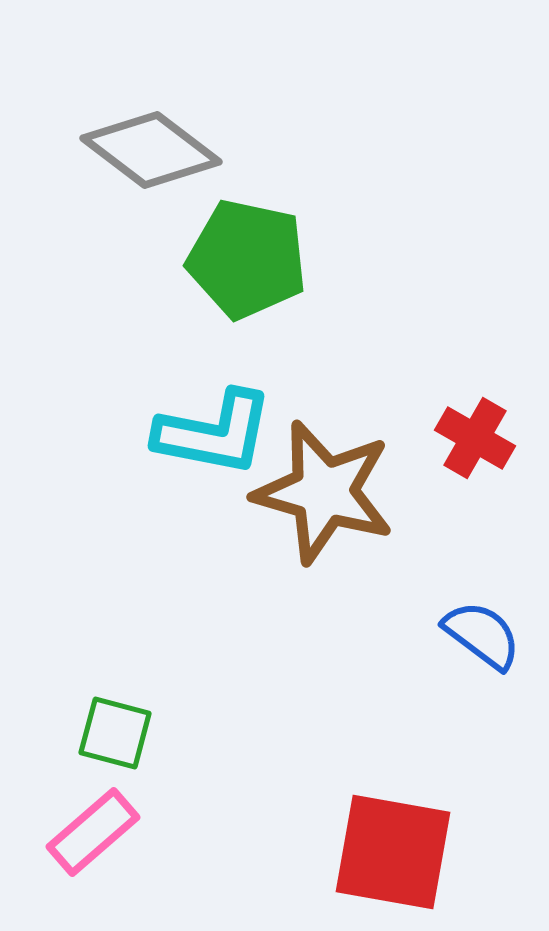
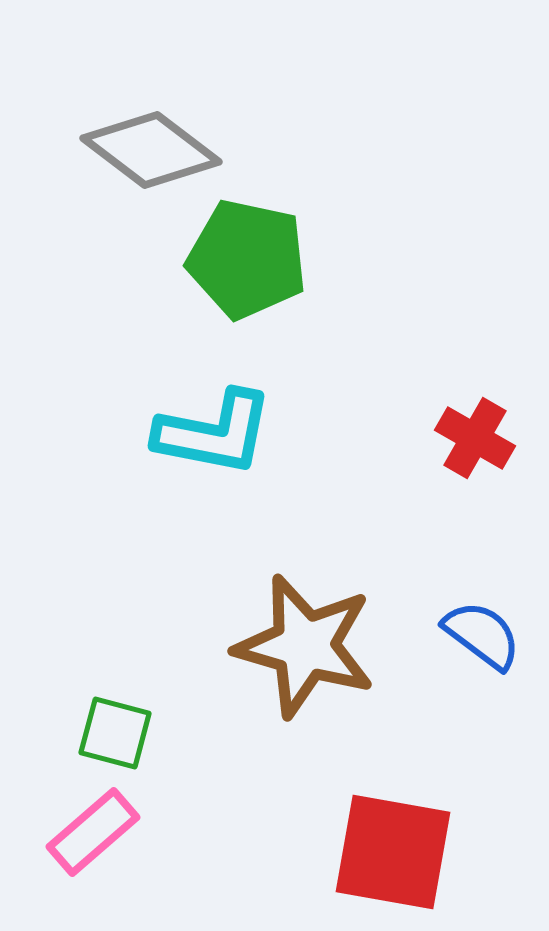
brown star: moved 19 px left, 154 px down
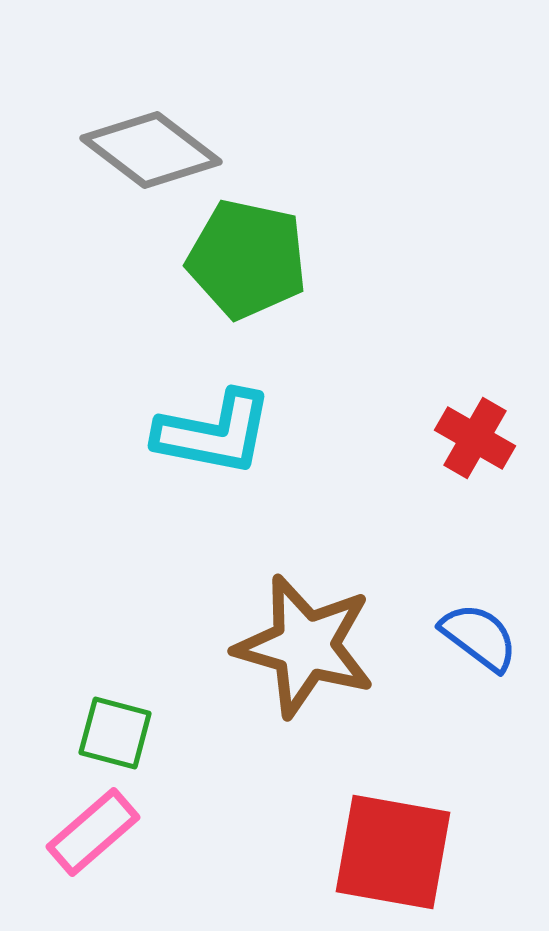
blue semicircle: moved 3 px left, 2 px down
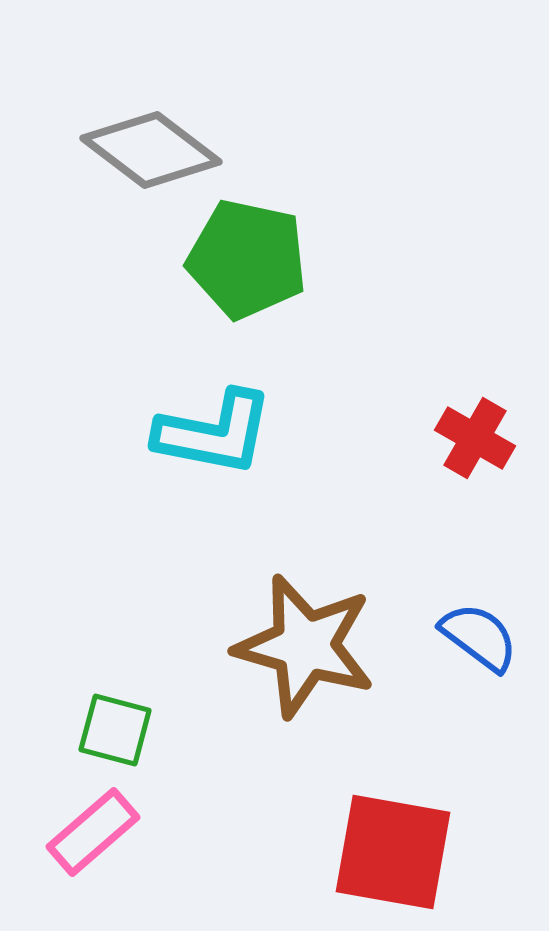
green square: moved 3 px up
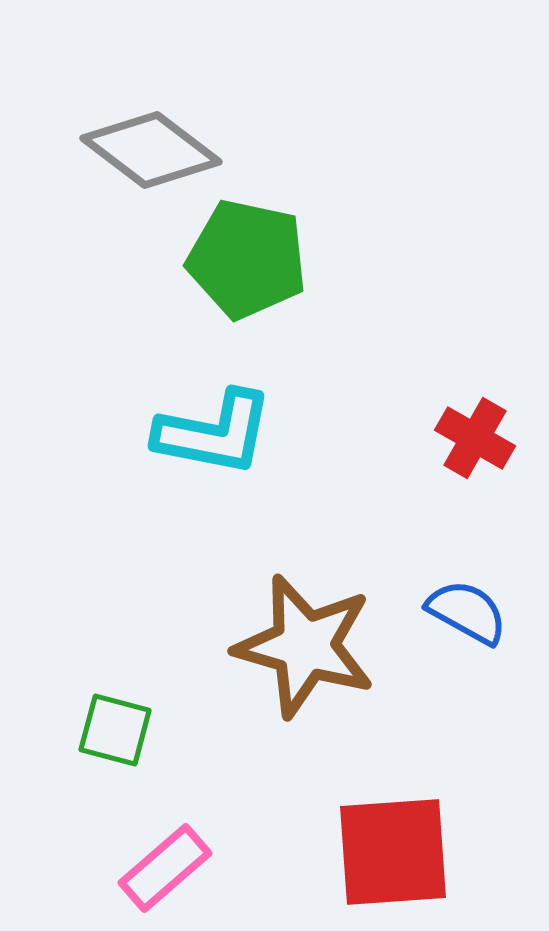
blue semicircle: moved 12 px left, 25 px up; rotated 8 degrees counterclockwise
pink rectangle: moved 72 px right, 36 px down
red square: rotated 14 degrees counterclockwise
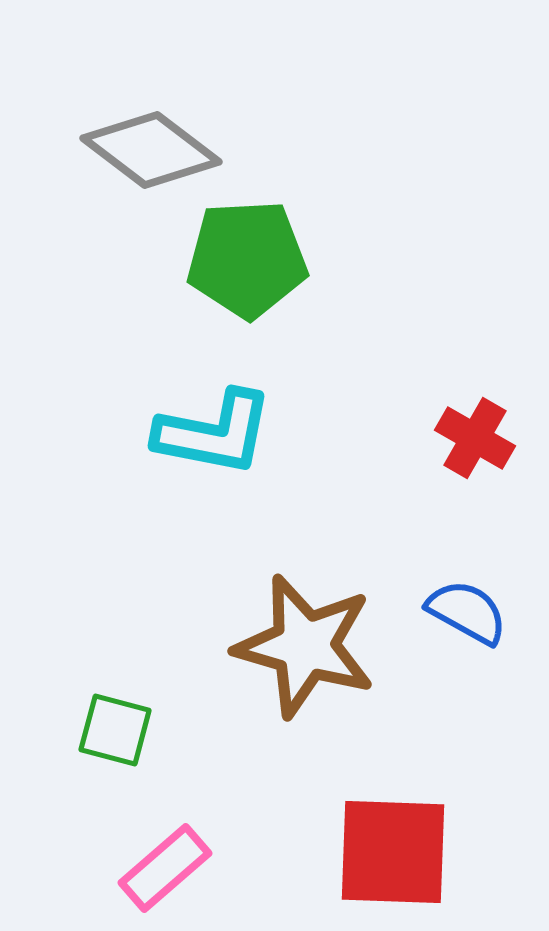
green pentagon: rotated 15 degrees counterclockwise
red square: rotated 6 degrees clockwise
